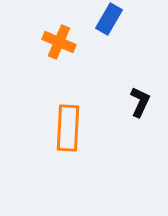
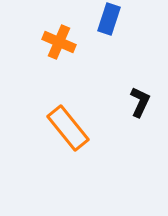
blue rectangle: rotated 12 degrees counterclockwise
orange rectangle: rotated 42 degrees counterclockwise
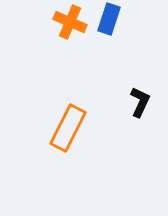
orange cross: moved 11 px right, 20 px up
orange rectangle: rotated 66 degrees clockwise
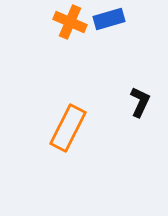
blue rectangle: rotated 56 degrees clockwise
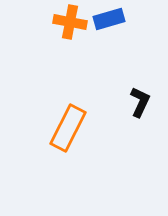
orange cross: rotated 12 degrees counterclockwise
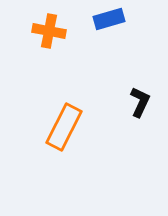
orange cross: moved 21 px left, 9 px down
orange rectangle: moved 4 px left, 1 px up
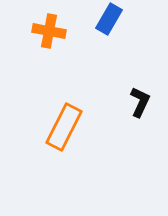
blue rectangle: rotated 44 degrees counterclockwise
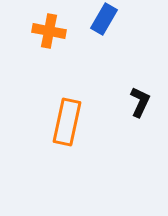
blue rectangle: moved 5 px left
orange rectangle: moved 3 px right, 5 px up; rotated 15 degrees counterclockwise
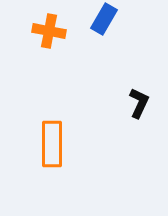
black L-shape: moved 1 px left, 1 px down
orange rectangle: moved 15 px left, 22 px down; rotated 12 degrees counterclockwise
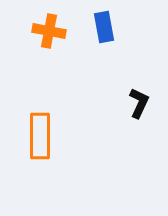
blue rectangle: moved 8 px down; rotated 40 degrees counterclockwise
orange rectangle: moved 12 px left, 8 px up
